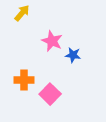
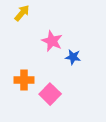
blue star: moved 2 px down
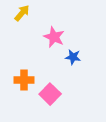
pink star: moved 2 px right, 4 px up
